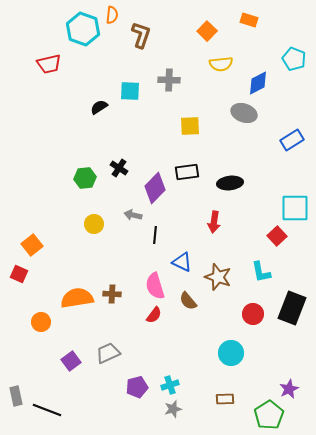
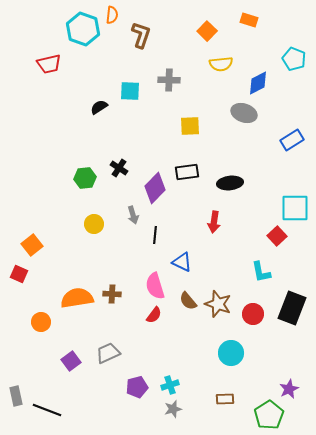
gray arrow at (133, 215): rotated 120 degrees counterclockwise
brown star at (218, 277): moved 27 px down
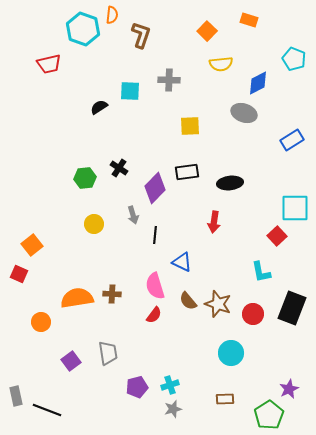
gray trapezoid at (108, 353): rotated 105 degrees clockwise
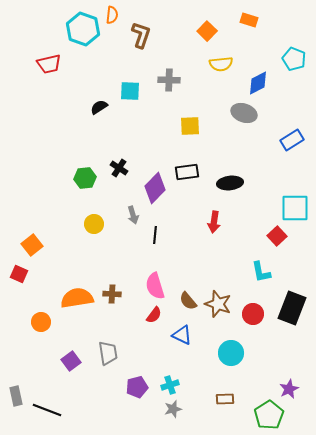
blue triangle at (182, 262): moved 73 px down
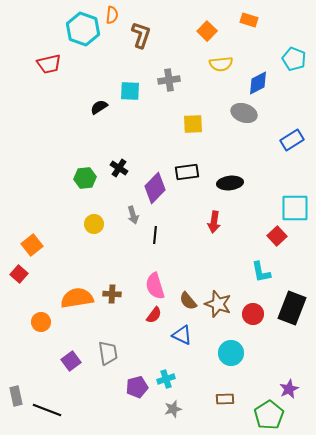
gray cross at (169, 80): rotated 10 degrees counterclockwise
yellow square at (190, 126): moved 3 px right, 2 px up
red square at (19, 274): rotated 18 degrees clockwise
cyan cross at (170, 385): moved 4 px left, 6 px up
